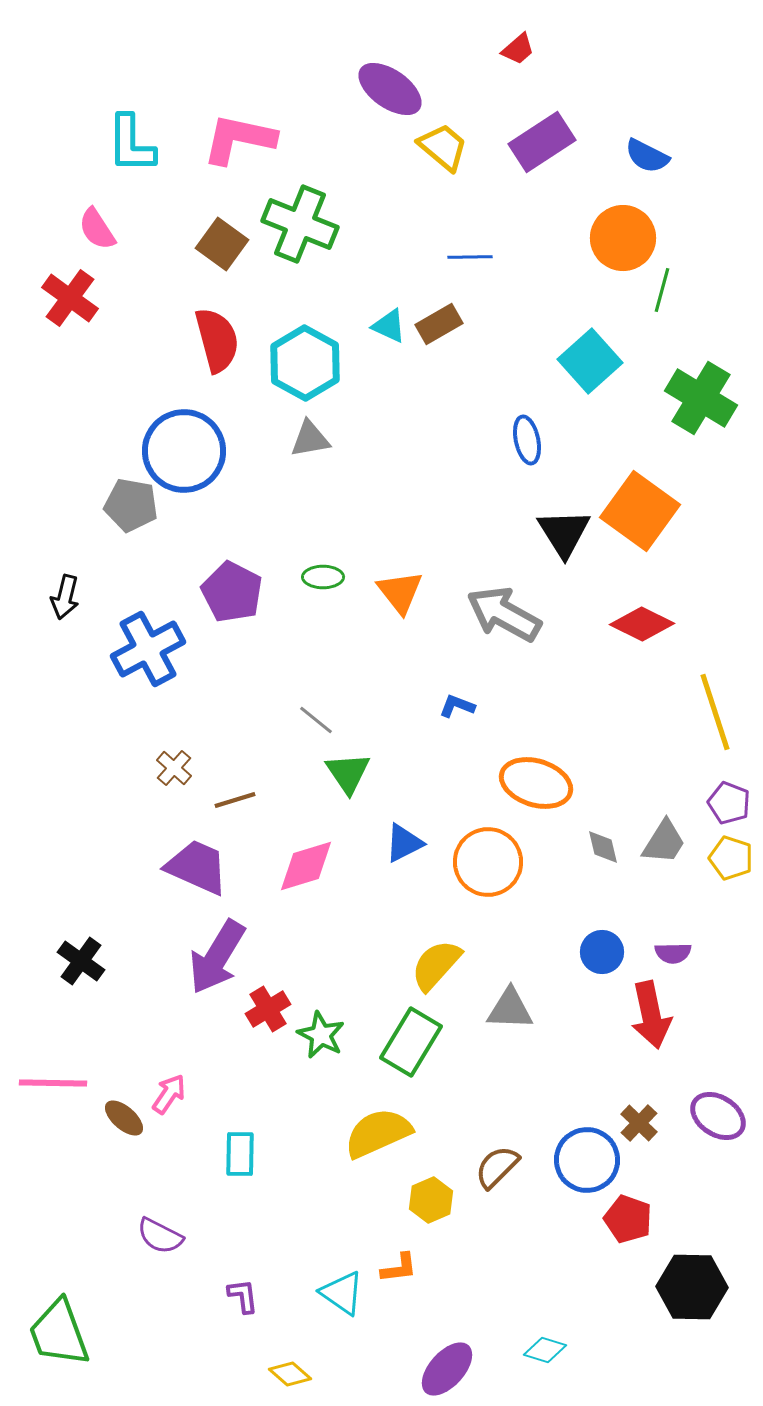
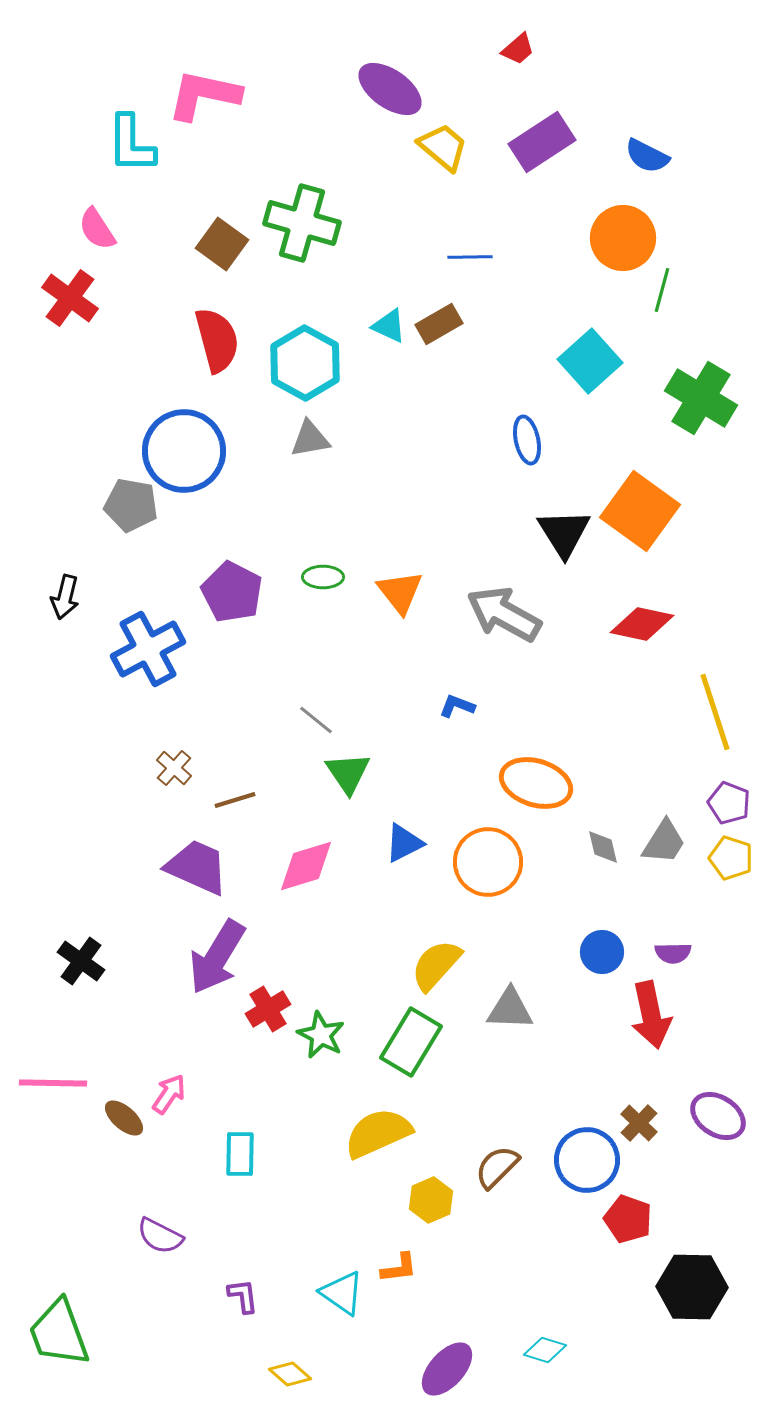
pink L-shape at (239, 139): moved 35 px left, 44 px up
green cross at (300, 224): moved 2 px right, 1 px up; rotated 6 degrees counterclockwise
red diamond at (642, 624): rotated 14 degrees counterclockwise
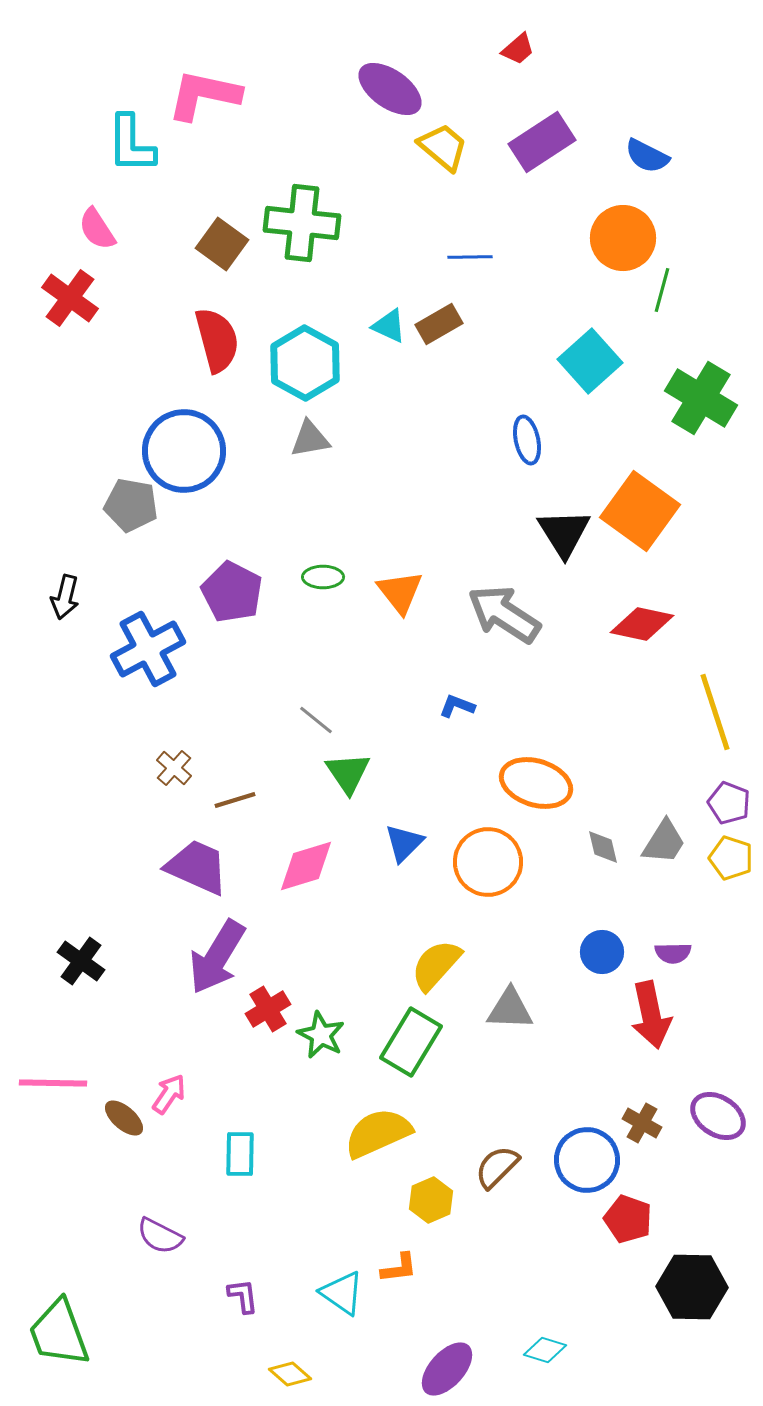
green cross at (302, 223): rotated 10 degrees counterclockwise
gray arrow at (504, 614): rotated 4 degrees clockwise
blue triangle at (404, 843): rotated 18 degrees counterclockwise
brown cross at (639, 1123): moved 3 px right; rotated 15 degrees counterclockwise
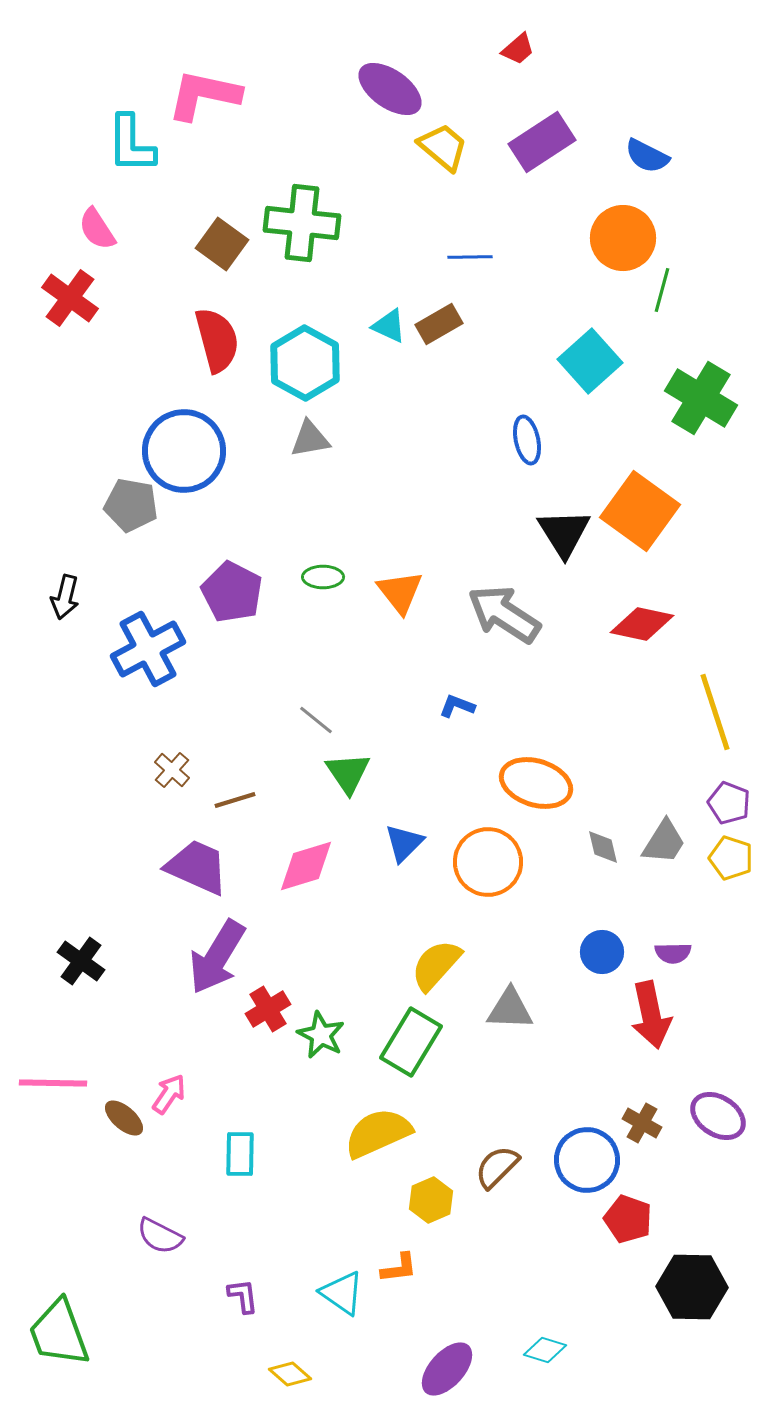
brown cross at (174, 768): moved 2 px left, 2 px down
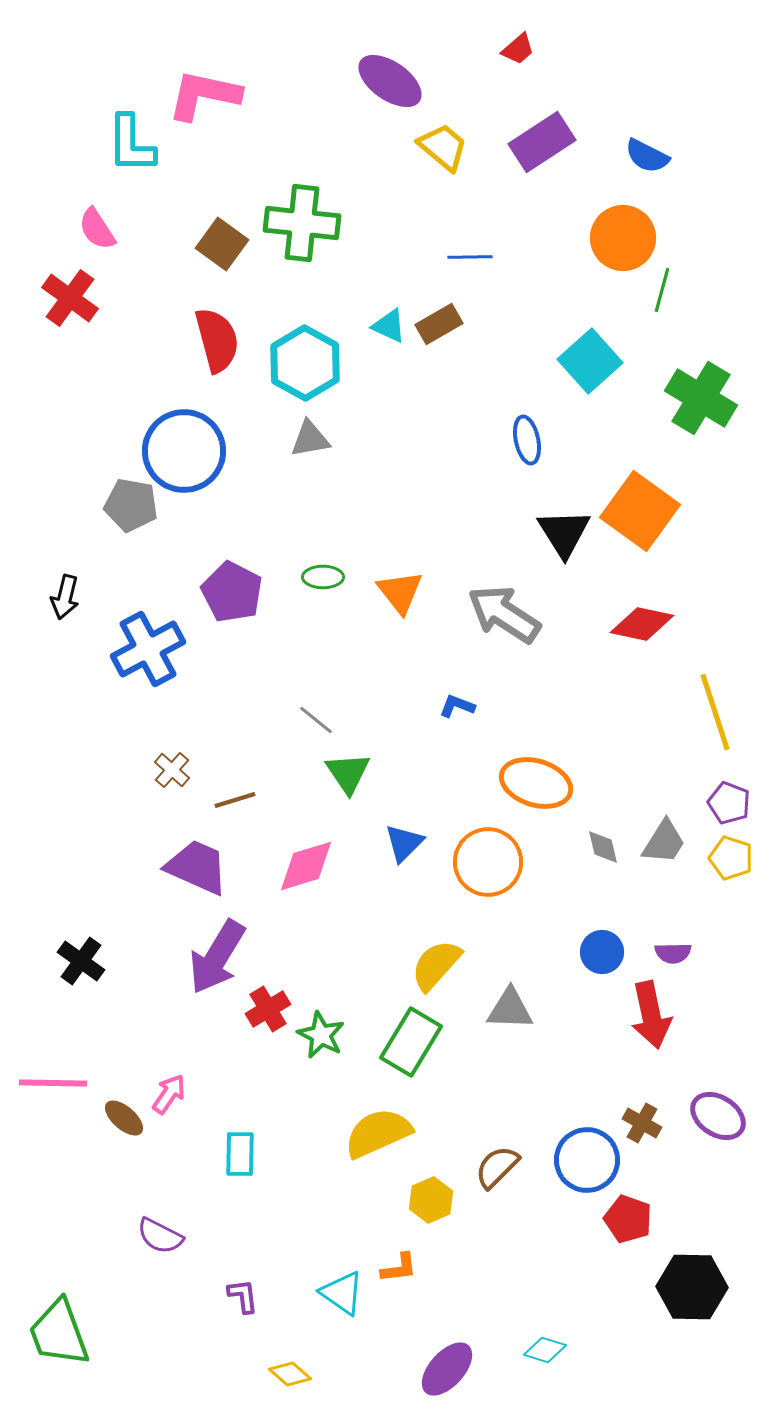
purple ellipse at (390, 89): moved 8 px up
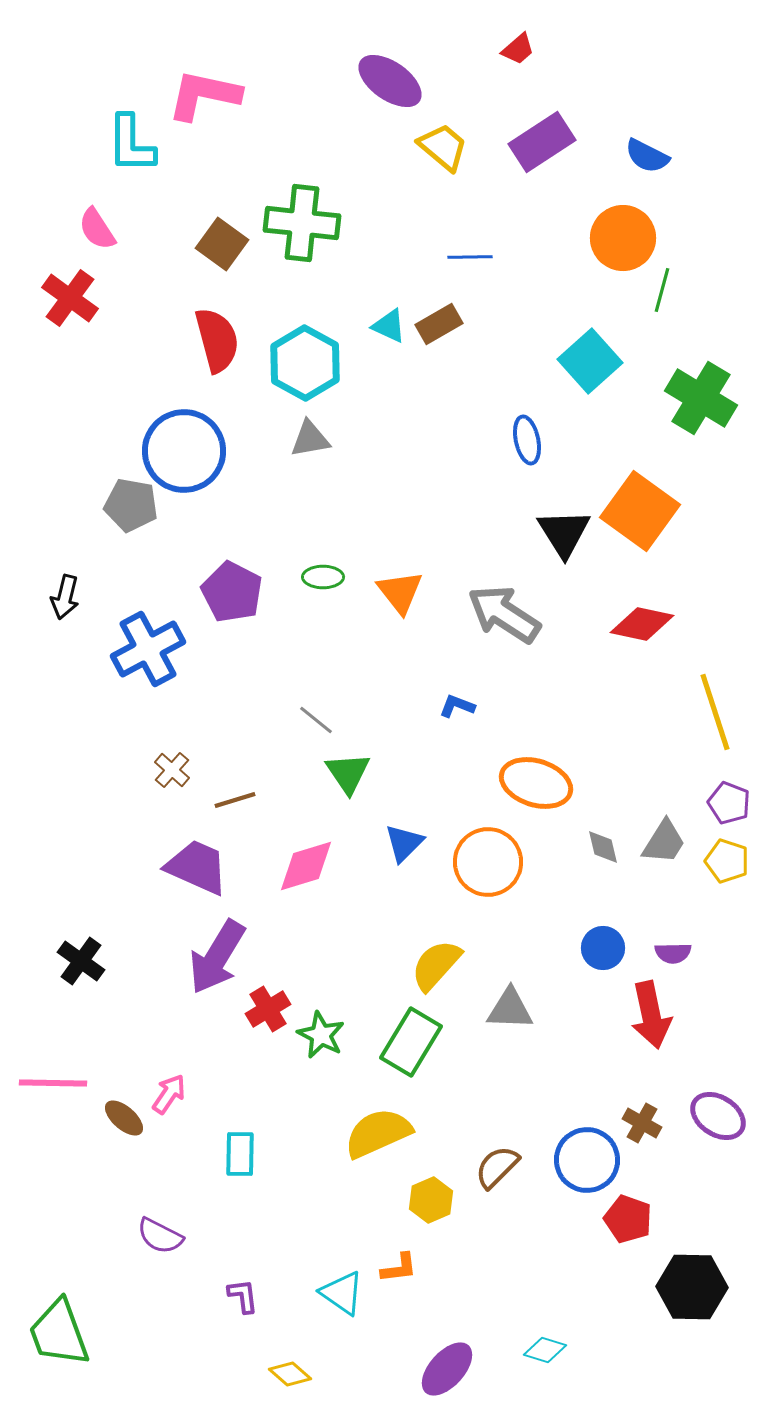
yellow pentagon at (731, 858): moved 4 px left, 3 px down
blue circle at (602, 952): moved 1 px right, 4 px up
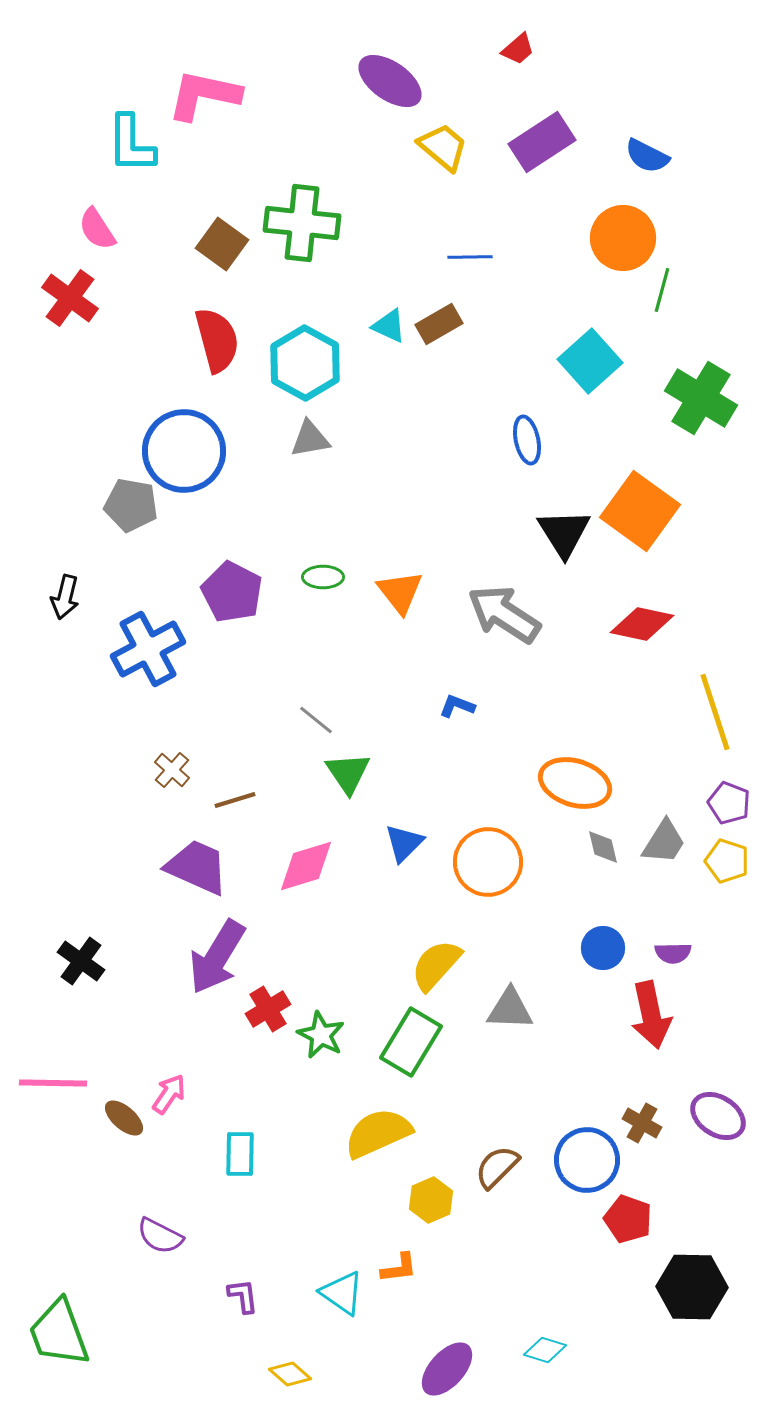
orange ellipse at (536, 783): moved 39 px right
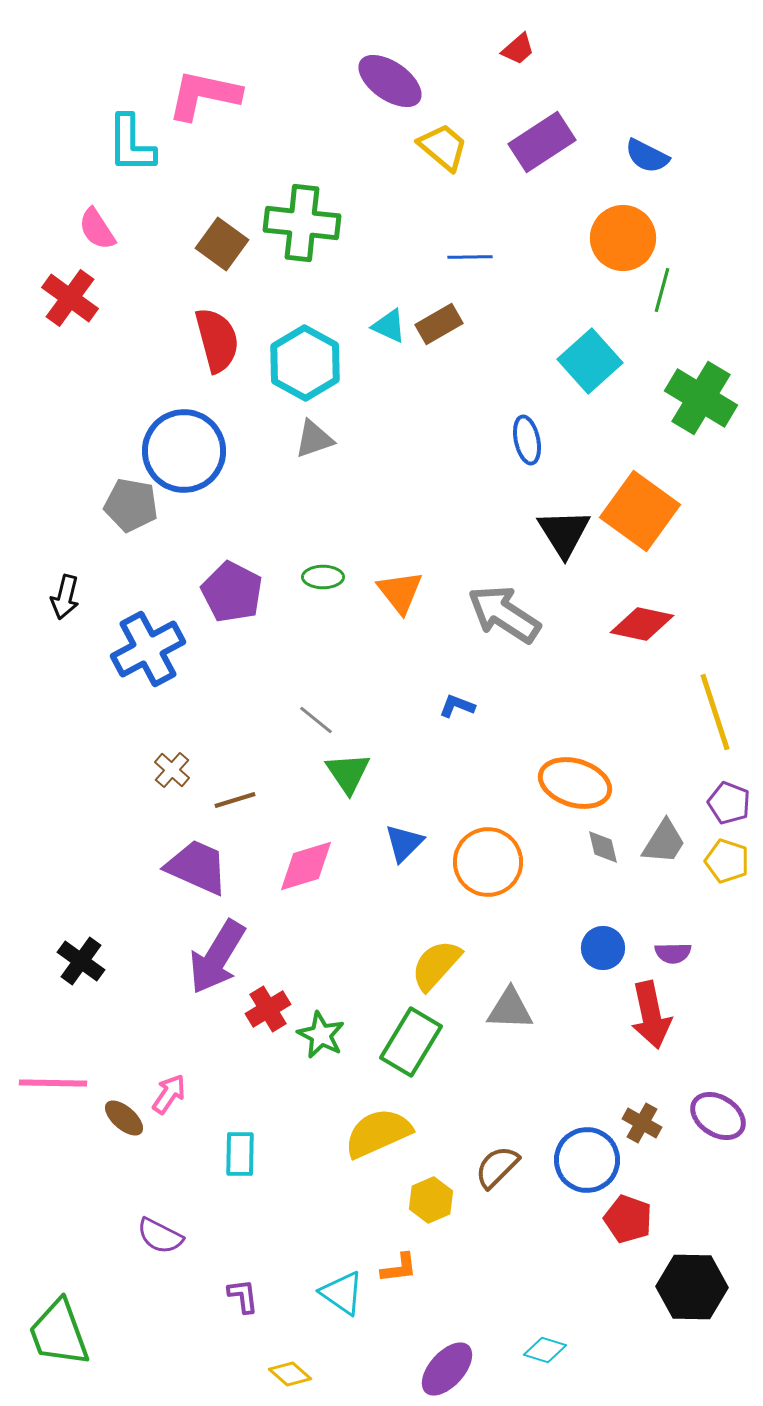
gray triangle at (310, 439): moved 4 px right; rotated 9 degrees counterclockwise
